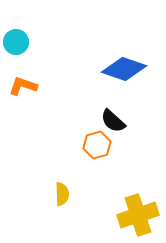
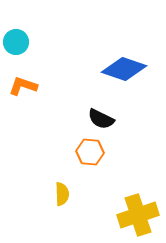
black semicircle: moved 12 px left, 2 px up; rotated 16 degrees counterclockwise
orange hexagon: moved 7 px left, 7 px down; rotated 20 degrees clockwise
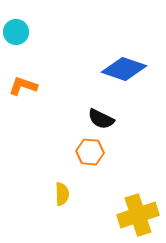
cyan circle: moved 10 px up
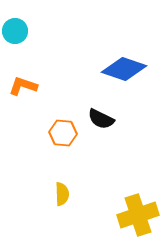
cyan circle: moved 1 px left, 1 px up
orange hexagon: moved 27 px left, 19 px up
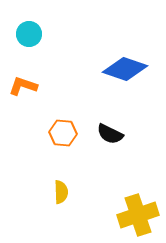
cyan circle: moved 14 px right, 3 px down
blue diamond: moved 1 px right
black semicircle: moved 9 px right, 15 px down
yellow semicircle: moved 1 px left, 2 px up
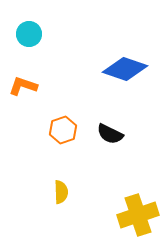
orange hexagon: moved 3 px up; rotated 24 degrees counterclockwise
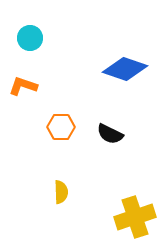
cyan circle: moved 1 px right, 4 px down
orange hexagon: moved 2 px left, 3 px up; rotated 20 degrees clockwise
yellow cross: moved 3 px left, 2 px down
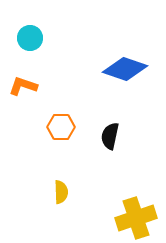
black semicircle: moved 2 px down; rotated 76 degrees clockwise
yellow cross: moved 1 px right, 1 px down
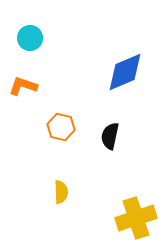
blue diamond: moved 3 px down; rotated 42 degrees counterclockwise
orange hexagon: rotated 12 degrees clockwise
